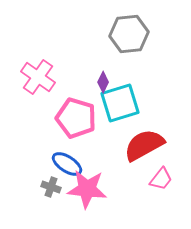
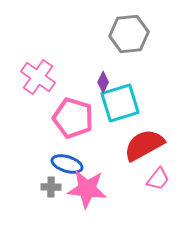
pink pentagon: moved 3 px left
blue ellipse: rotated 16 degrees counterclockwise
pink trapezoid: moved 3 px left
gray cross: rotated 18 degrees counterclockwise
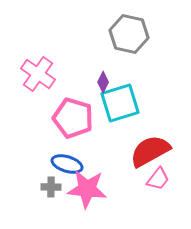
gray hexagon: rotated 18 degrees clockwise
pink cross: moved 3 px up
red semicircle: moved 6 px right, 6 px down
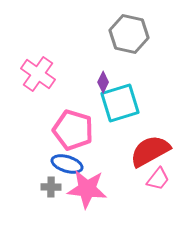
pink pentagon: moved 12 px down
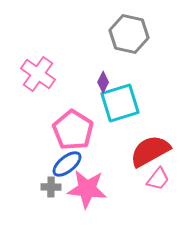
pink pentagon: rotated 15 degrees clockwise
blue ellipse: rotated 56 degrees counterclockwise
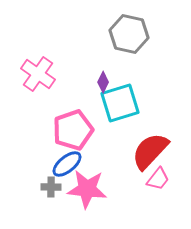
pink pentagon: rotated 21 degrees clockwise
red semicircle: rotated 18 degrees counterclockwise
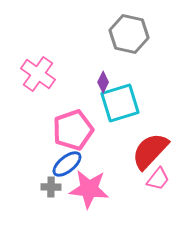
pink star: moved 2 px right
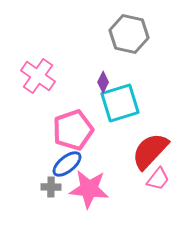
pink cross: moved 2 px down
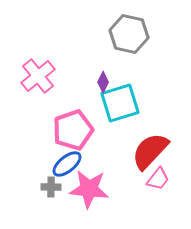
pink cross: rotated 16 degrees clockwise
